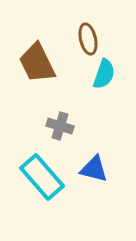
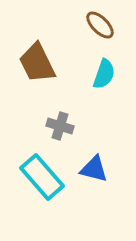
brown ellipse: moved 12 px right, 14 px up; rotated 32 degrees counterclockwise
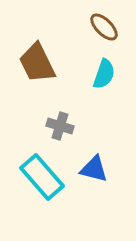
brown ellipse: moved 4 px right, 2 px down
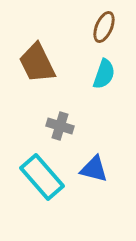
brown ellipse: rotated 68 degrees clockwise
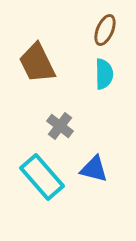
brown ellipse: moved 1 px right, 3 px down
cyan semicircle: rotated 20 degrees counterclockwise
gray cross: rotated 20 degrees clockwise
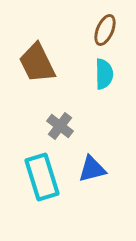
blue triangle: moved 2 px left; rotated 28 degrees counterclockwise
cyan rectangle: rotated 24 degrees clockwise
